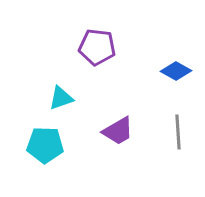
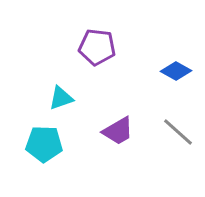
gray line: rotated 44 degrees counterclockwise
cyan pentagon: moved 1 px left, 1 px up
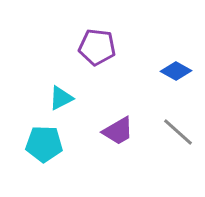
cyan triangle: rotated 8 degrees counterclockwise
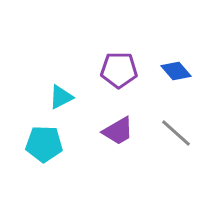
purple pentagon: moved 22 px right, 23 px down; rotated 6 degrees counterclockwise
blue diamond: rotated 20 degrees clockwise
cyan triangle: moved 1 px up
gray line: moved 2 px left, 1 px down
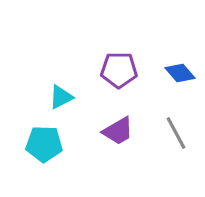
blue diamond: moved 4 px right, 2 px down
gray line: rotated 20 degrees clockwise
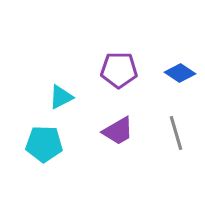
blue diamond: rotated 16 degrees counterclockwise
gray line: rotated 12 degrees clockwise
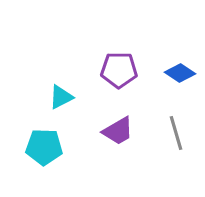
cyan pentagon: moved 3 px down
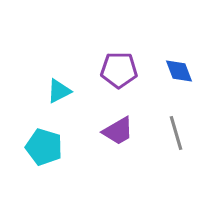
blue diamond: moved 1 px left, 2 px up; rotated 36 degrees clockwise
cyan triangle: moved 2 px left, 6 px up
cyan pentagon: rotated 15 degrees clockwise
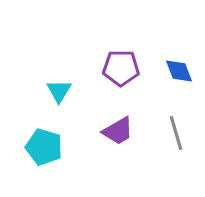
purple pentagon: moved 2 px right, 2 px up
cyan triangle: rotated 32 degrees counterclockwise
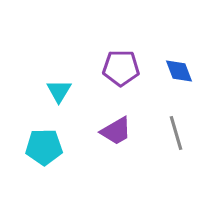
purple trapezoid: moved 2 px left
cyan pentagon: rotated 18 degrees counterclockwise
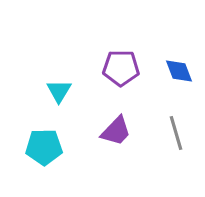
purple trapezoid: rotated 16 degrees counterclockwise
